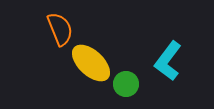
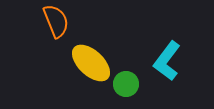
orange semicircle: moved 4 px left, 8 px up
cyan L-shape: moved 1 px left
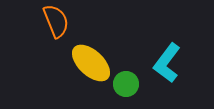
cyan L-shape: moved 2 px down
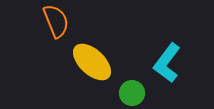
yellow ellipse: moved 1 px right, 1 px up
green circle: moved 6 px right, 9 px down
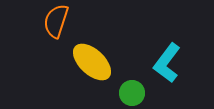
orange semicircle: rotated 140 degrees counterclockwise
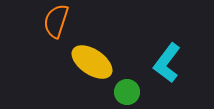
yellow ellipse: rotated 9 degrees counterclockwise
green circle: moved 5 px left, 1 px up
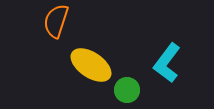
yellow ellipse: moved 1 px left, 3 px down
green circle: moved 2 px up
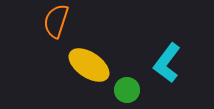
yellow ellipse: moved 2 px left
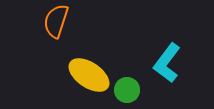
yellow ellipse: moved 10 px down
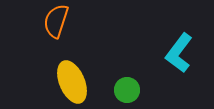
cyan L-shape: moved 12 px right, 10 px up
yellow ellipse: moved 17 px left, 7 px down; rotated 33 degrees clockwise
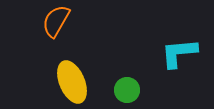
orange semicircle: rotated 12 degrees clockwise
cyan L-shape: rotated 48 degrees clockwise
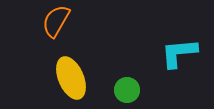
yellow ellipse: moved 1 px left, 4 px up
